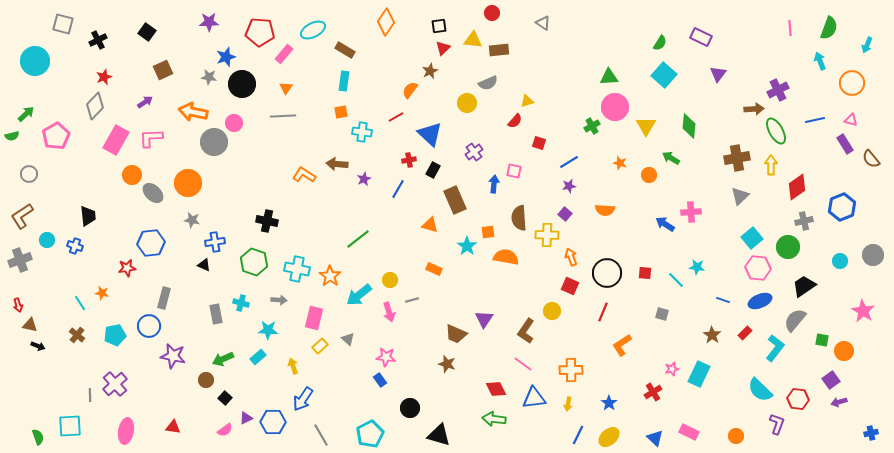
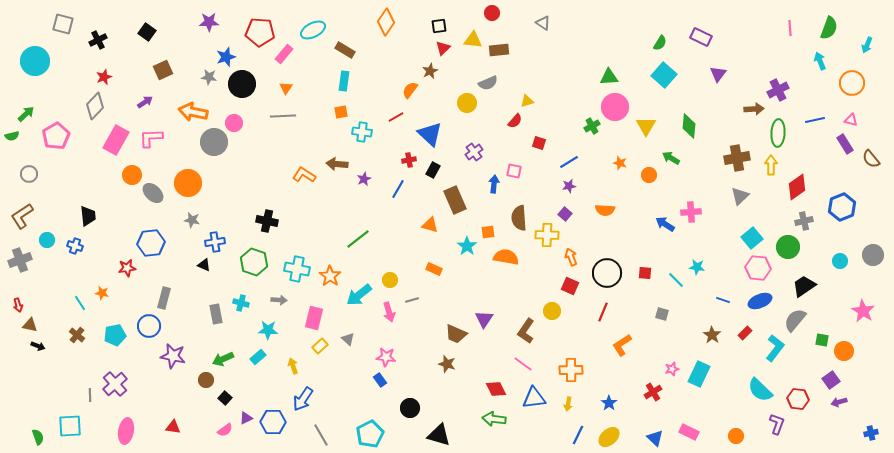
green ellipse at (776, 131): moved 2 px right, 2 px down; rotated 32 degrees clockwise
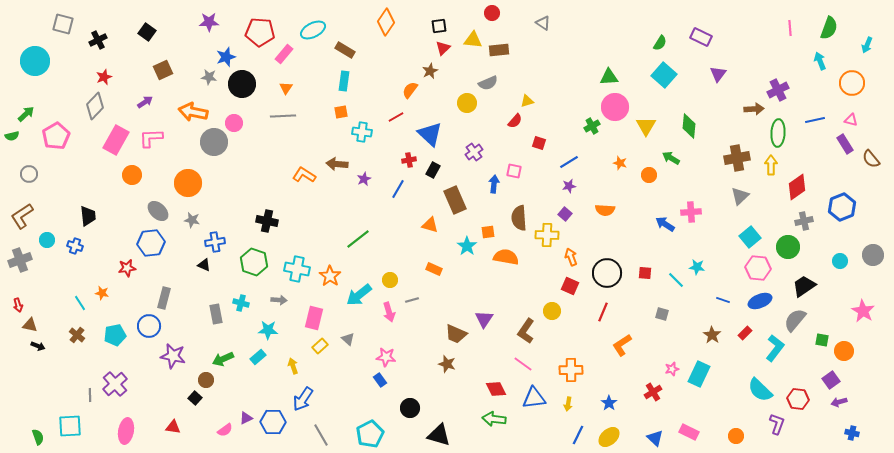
gray ellipse at (153, 193): moved 5 px right, 18 px down
cyan square at (752, 238): moved 2 px left, 1 px up
black square at (225, 398): moved 30 px left
blue cross at (871, 433): moved 19 px left; rotated 24 degrees clockwise
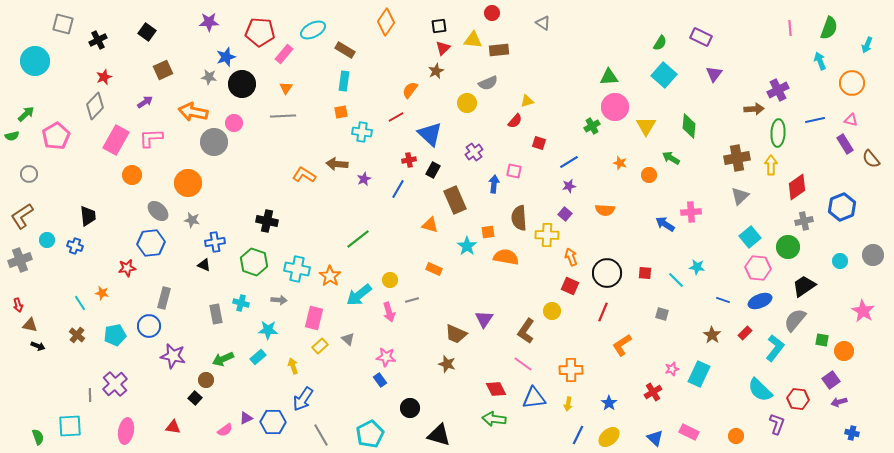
brown star at (430, 71): moved 6 px right
purple triangle at (718, 74): moved 4 px left
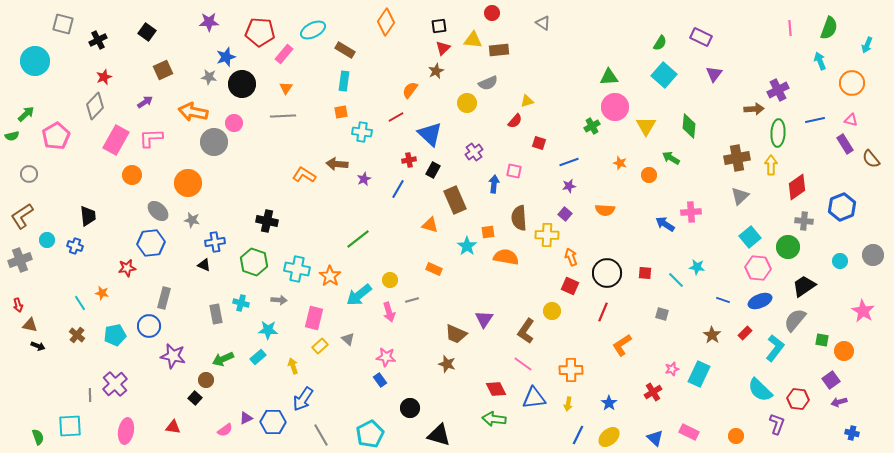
blue line at (569, 162): rotated 12 degrees clockwise
gray cross at (804, 221): rotated 18 degrees clockwise
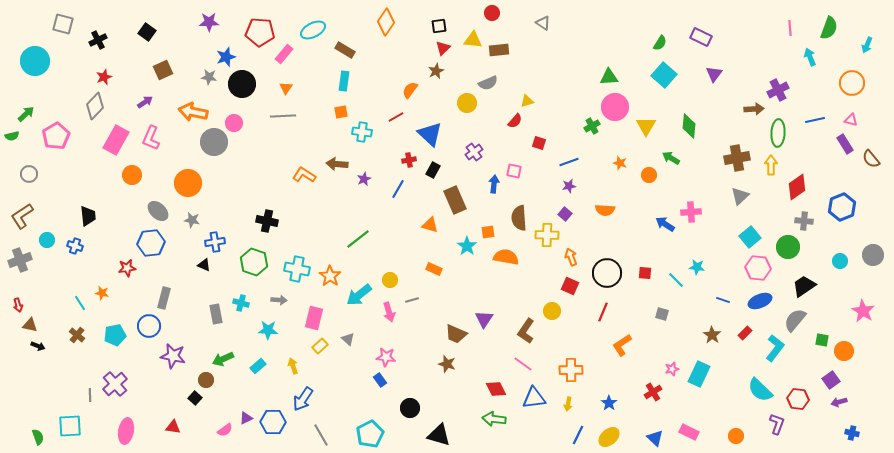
cyan arrow at (820, 61): moved 10 px left, 4 px up
pink L-shape at (151, 138): rotated 65 degrees counterclockwise
cyan rectangle at (258, 357): moved 9 px down
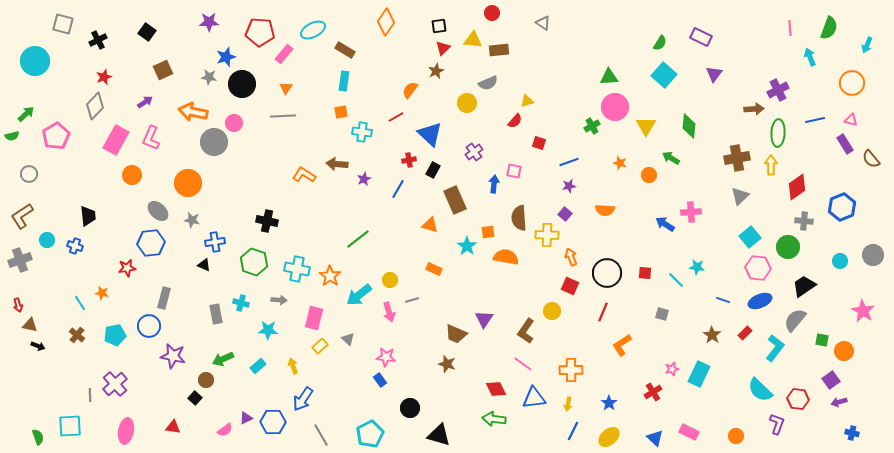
blue line at (578, 435): moved 5 px left, 4 px up
